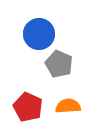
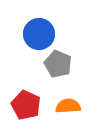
gray pentagon: moved 1 px left
red pentagon: moved 2 px left, 2 px up
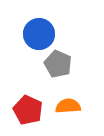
red pentagon: moved 2 px right, 5 px down
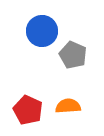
blue circle: moved 3 px right, 3 px up
gray pentagon: moved 15 px right, 9 px up
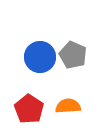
blue circle: moved 2 px left, 26 px down
red pentagon: moved 1 px right, 1 px up; rotated 8 degrees clockwise
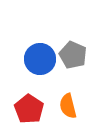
blue circle: moved 2 px down
orange semicircle: rotated 100 degrees counterclockwise
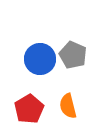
red pentagon: rotated 8 degrees clockwise
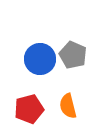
red pentagon: rotated 16 degrees clockwise
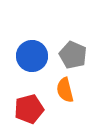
blue circle: moved 8 px left, 3 px up
orange semicircle: moved 3 px left, 16 px up
